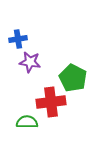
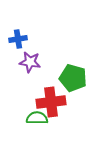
green pentagon: rotated 12 degrees counterclockwise
green semicircle: moved 10 px right, 4 px up
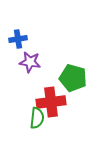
green semicircle: rotated 95 degrees clockwise
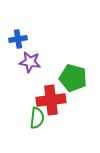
red cross: moved 2 px up
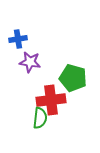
green semicircle: moved 3 px right
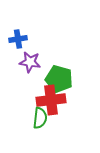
green pentagon: moved 14 px left, 1 px down
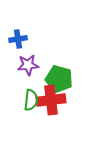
purple star: moved 2 px left, 3 px down; rotated 15 degrees counterclockwise
green semicircle: moved 9 px left, 18 px up
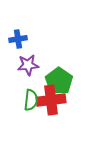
green pentagon: moved 2 px down; rotated 20 degrees clockwise
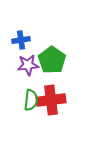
blue cross: moved 3 px right, 1 px down
green pentagon: moved 7 px left, 21 px up
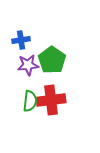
green semicircle: moved 1 px left, 1 px down
